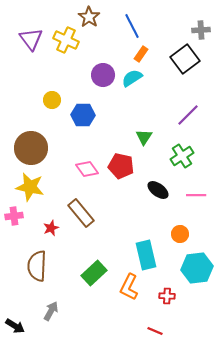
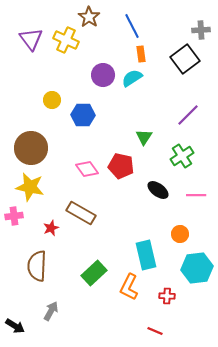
orange rectangle: rotated 42 degrees counterclockwise
brown rectangle: rotated 20 degrees counterclockwise
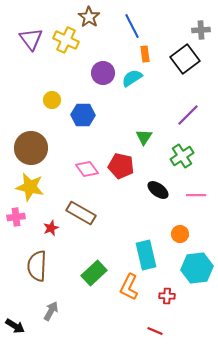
orange rectangle: moved 4 px right
purple circle: moved 2 px up
pink cross: moved 2 px right, 1 px down
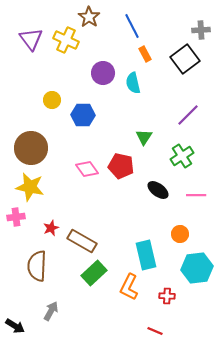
orange rectangle: rotated 21 degrees counterclockwise
cyan semicircle: moved 1 px right, 5 px down; rotated 70 degrees counterclockwise
brown rectangle: moved 1 px right, 28 px down
